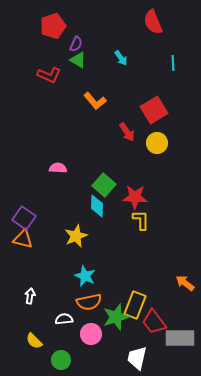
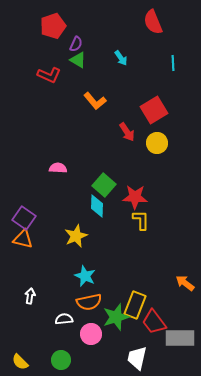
yellow semicircle: moved 14 px left, 21 px down
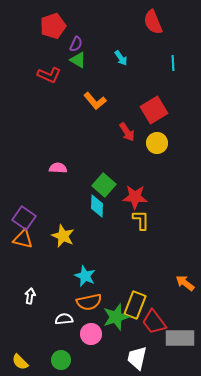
yellow star: moved 13 px left; rotated 25 degrees counterclockwise
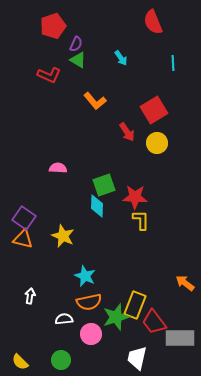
green square: rotated 30 degrees clockwise
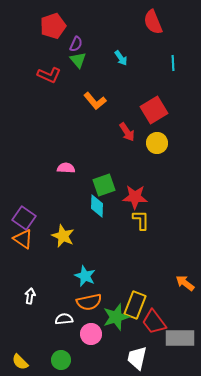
green triangle: rotated 18 degrees clockwise
pink semicircle: moved 8 px right
orange triangle: rotated 20 degrees clockwise
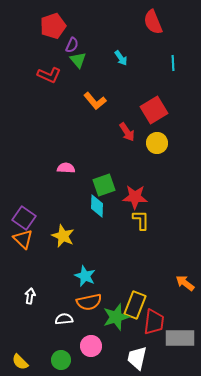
purple semicircle: moved 4 px left, 1 px down
orange triangle: rotated 10 degrees clockwise
red trapezoid: rotated 136 degrees counterclockwise
pink circle: moved 12 px down
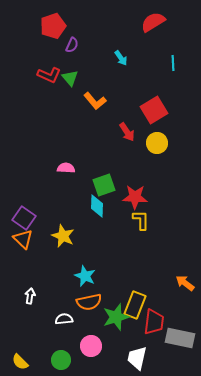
red semicircle: rotated 80 degrees clockwise
green triangle: moved 8 px left, 18 px down
gray rectangle: rotated 12 degrees clockwise
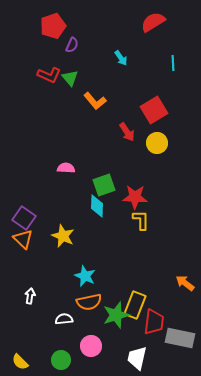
green star: moved 2 px up
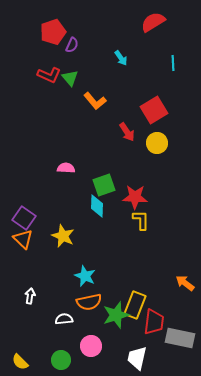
red pentagon: moved 6 px down
